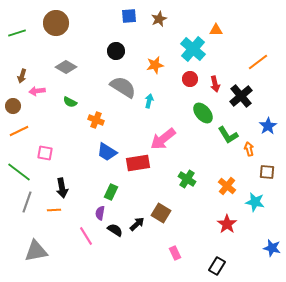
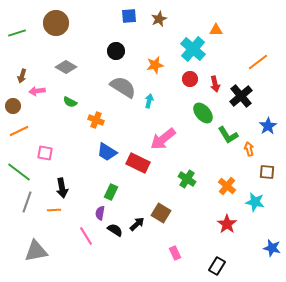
red rectangle at (138, 163): rotated 35 degrees clockwise
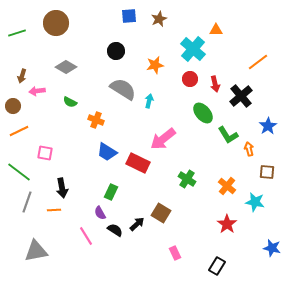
gray semicircle at (123, 87): moved 2 px down
purple semicircle at (100, 213): rotated 40 degrees counterclockwise
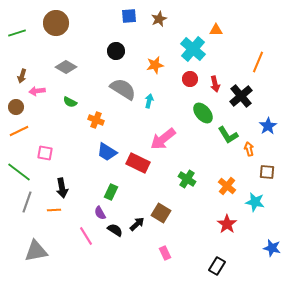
orange line at (258, 62): rotated 30 degrees counterclockwise
brown circle at (13, 106): moved 3 px right, 1 px down
pink rectangle at (175, 253): moved 10 px left
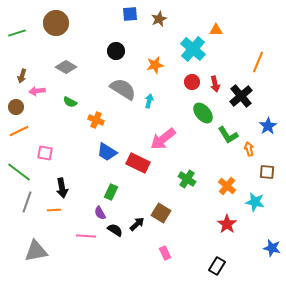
blue square at (129, 16): moved 1 px right, 2 px up
red circle at (190, 79): moved 2 px right, 3 px down
pink line at (86, 236): rotated 54 degrees counterclockwise
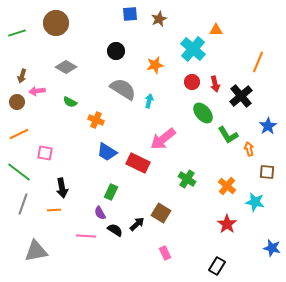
brown circle at (16, 107): moved 1 px right, 5 px up
orange line at (19, 131): moved 3 px down
gray line at (27, 202): moved 4 px left, 2 px down
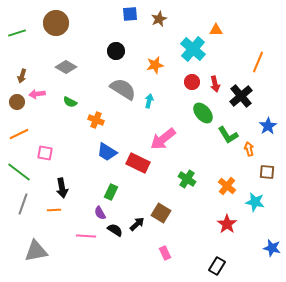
pink arrow at (37, 91): moved 3 px down
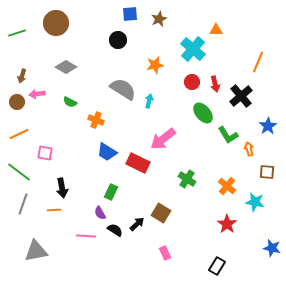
black circle at (116, 51): moved 2 px right, 11 px up
